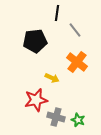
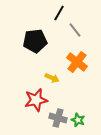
black line: moved 2 px right; rotated 21 degrees clockwise
gray cross: moved 2 px right, 1 px down
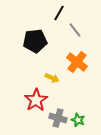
red star: rotated 20 degrees counterclockwise
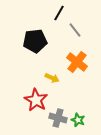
red star: rotated 10 degrees counterclockwise
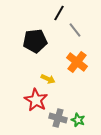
yellow arrow: moved 4 px left, 1 px down
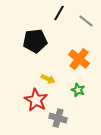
gray line: moved 11 px right, 9 px up; rotated 14 degrees counterclockwise
orange cross: moved 2 px right, 3 px up
green star: moved 30 px up
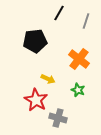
gray line: rotated 70 degrees clockwise
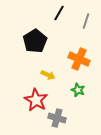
black pentagon: rotated 25 degrees counterclockwise
orange cross: rotated 15 degrees counterclockwise
yellow arrow: moved 4 px up
gray cross: moved 1 px left
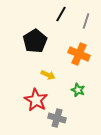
black line: moved 2 px right, 1 px down
orange cross: moved 5 px up
